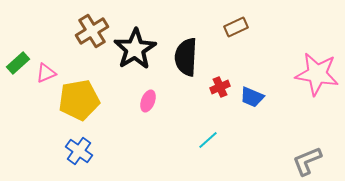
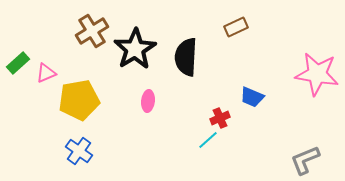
red cross: moved 31 px down
pink ellipse: rotated 15 degrees counterclockwise
gray L-shape: moved 2 px left, 1 px up
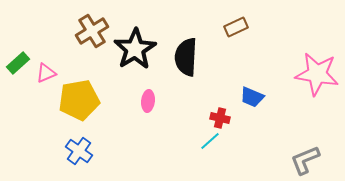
red cross: rotated 36 degrees clockwise
cyan line: moved 2 px right, 1 px down
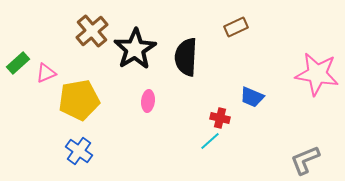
brown cross: rotated 8 degrees counterclockwise
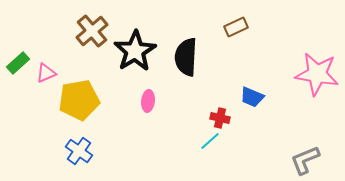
black star: moved 2 px down
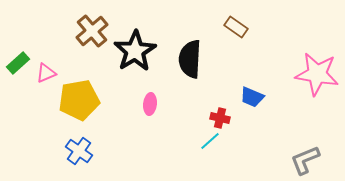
brown rectangle: rotated 60 degrees clockwise
black semicircle: moved 4 px right, 2 px down
pink ellipse: moved 2 px right, 3 px down
